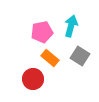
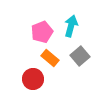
pink pentagon: rotated 10 degrees counterclockwise
gray square: rotated 18 degrees clockwise
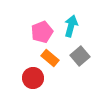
red circle: moved 1 px up
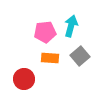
pink pentagon: moved 3 px right; rotated 15 degrees clockwise
orange rectangle: rotated 36 degrees counterclockwise
red circle: moved 9 px left, 1 px down
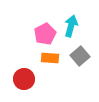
pink pentagon: moved 2 px down; rotated 20 degrees counterclockwise
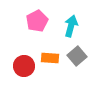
pink pentagon: moved 8 px left, 13 px up
gray square: moved 3 px left
red circle: moved 13 px up
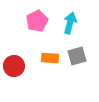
cyan arrow: moved 1 px left, 3 px up
gray square: rotated 24 degrees clockwise
red circle: moved 10 px left
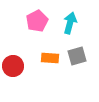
red circle: moved 1 px left
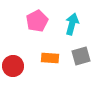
cyan arrow: moved 2 px right, 1 px down
gray square: moved 4 px right
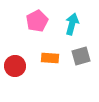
red circle: moved 2 px right
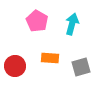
pink pentagon: rotated 15 degrees counterclockwise
gray square: moved 11 px down
